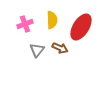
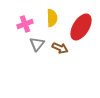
yellow semicircle: moved 2 px up
gray triangle: moved 6 px up
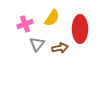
yellow semicircle: rotated 36 degrees clockwise
red ellipse: moved 1 px left, 2 px down; rotated 32 degrees counterclockwise
brown arrow: rotated 35 degrees counterclockwise
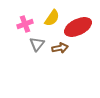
red ellipse: moved 2 px left, 2 px up; rotated 64 degrees clockwise
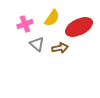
red ellipse: moved 1 px right
gray triangle: rotated 28 degrees counterclockwise
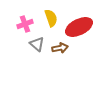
yellow semicircle: moved 1 px left; rotated 54 degrees counterclockwise
